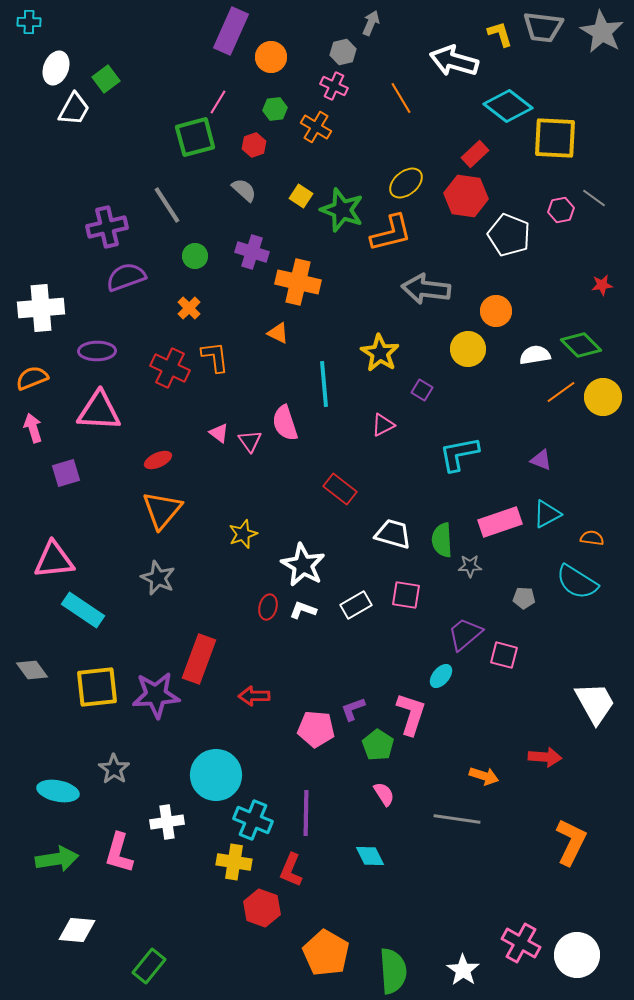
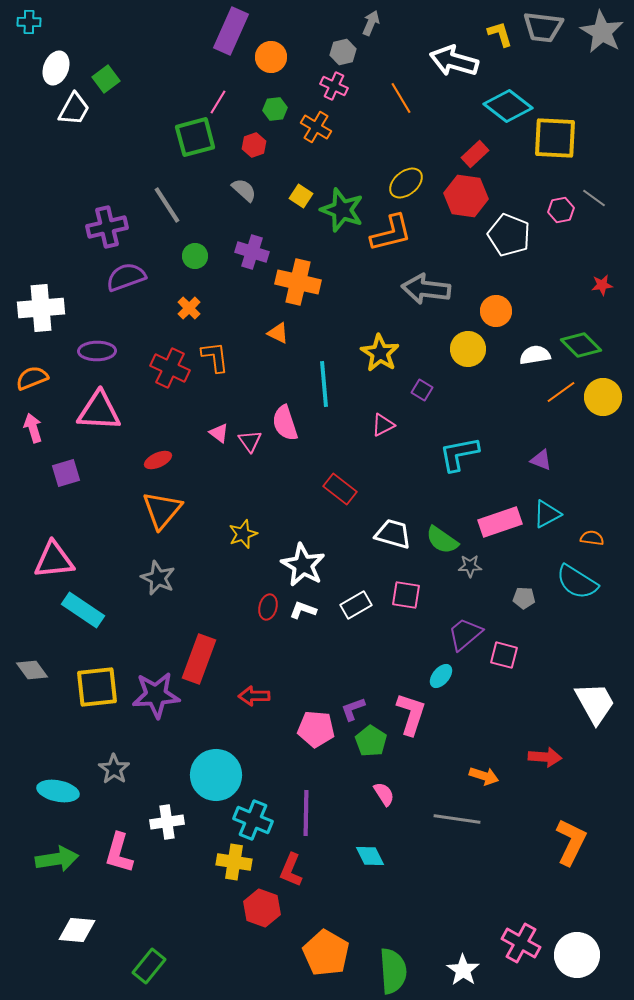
green semicircle at (442, 540): rotated 52 degrees counterclockwise
green pentagon at (378, 745): moved 7 px left, 4 px up
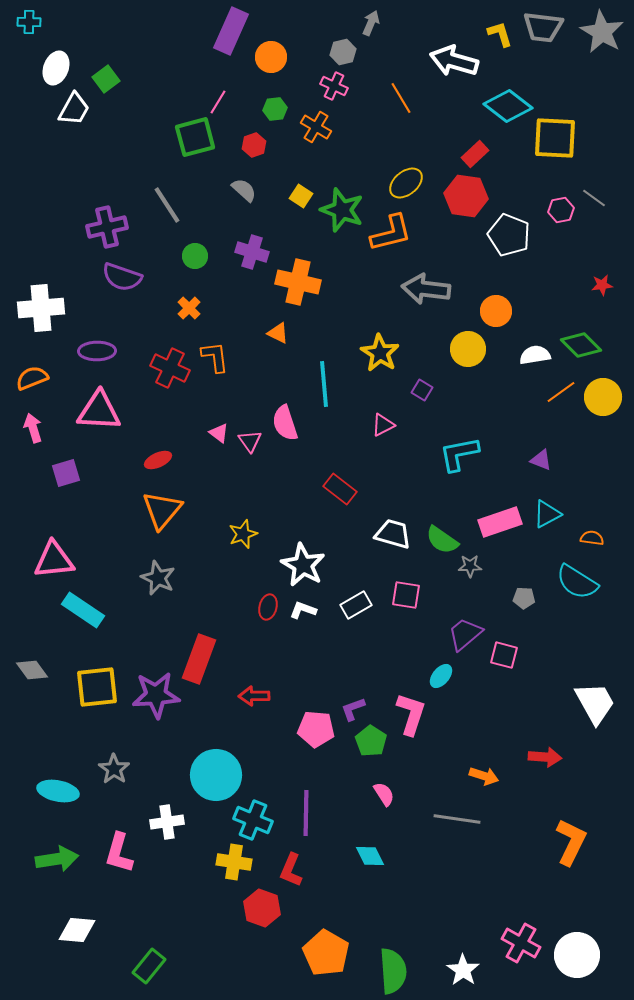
purple semicircle at (126, 277): moved 4 px left; rotated 141 degrees counterclockwise
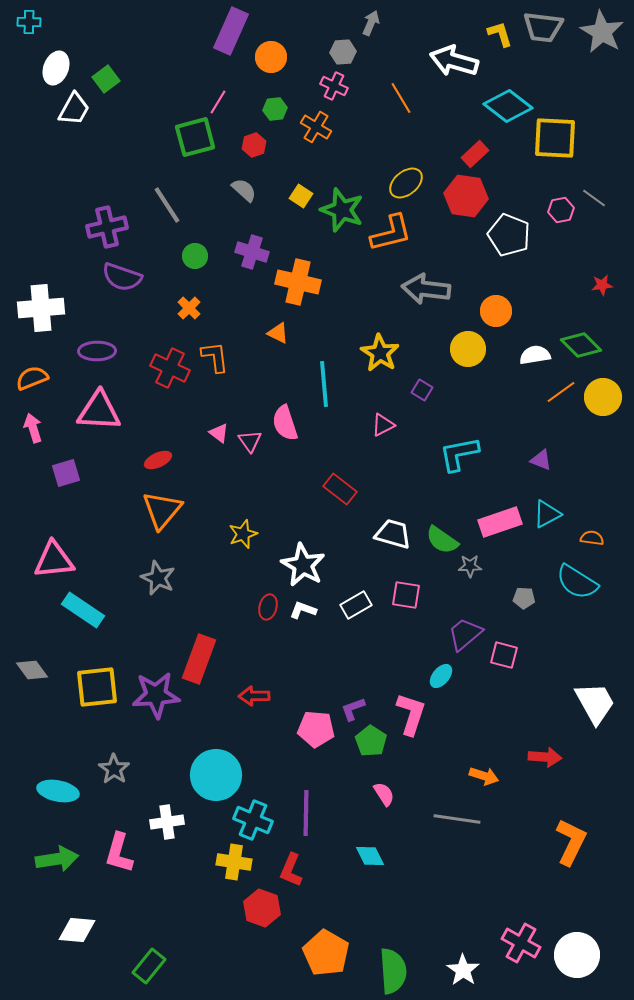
gray hexagon at (343, 52): rotated 10 degrees clockwise
